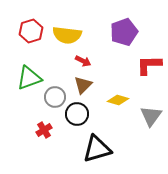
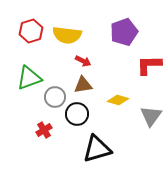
brown triangle: rotated 36 degrees clockwise
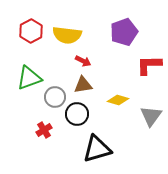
red hexagon: rotated 10 degrees counterclockwise
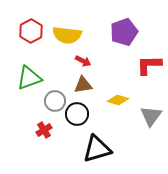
gray circle: moved 4 px down
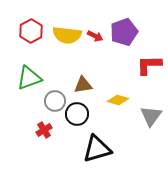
red arrow: moved 12 px right, 25 px up
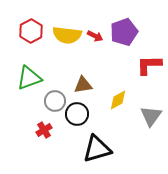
yellow diamond: rotated 45 degrees counterclockwise
